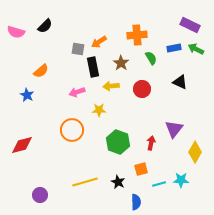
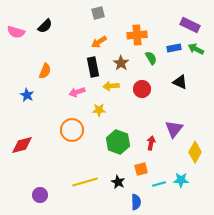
gray square: moved 20 px right, 36 px up; rotated 24 degrees counterclockwise
orange semicircle: moved 4 px right; rotated 28 degrees counterclockwise
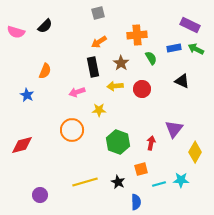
black triangle: moved 2 px right, 1 px up
yellow arrow: moved 4 px right
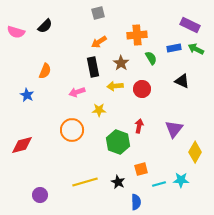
red arrow: moved 12 px left, 17 px up
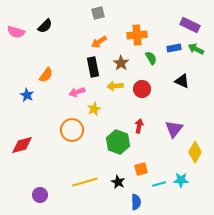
orange semicircle: moved 1 px right, 4 px down; rotated 14 degrees clockwise
yellow star: moved 5 px left, 1 px up; rotated 24 degrees counterclockwise
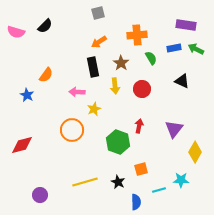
purple rectangle: moved 4 px left; rotated 18 degrees counterclockwise
yellow arrow: rotated 91 degrees counterclockwise
pink arrow: rotated 21 degrees clockwise
cyan line: moved 6 px down
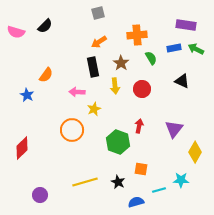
red diamond: moved 3 px down; rotated 30 degrees counterclockwise
orange square: rotated 24 degrees clockwise
blue semicircle: rotated 105 degrees counterclockwise
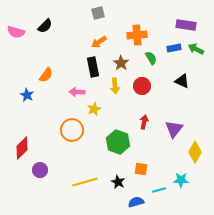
red circle: moved 3 px up
red arrow: moved 5 px right, 4 px up
purple circle: moved 25 px up
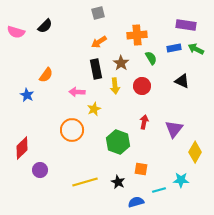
black rectangle: moved 3 px right, 2 px down
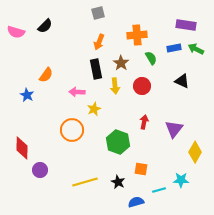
orange arrow: rotated 35 degrees counterclockwise
red diamond: rotated 45 degrees counterclockwise
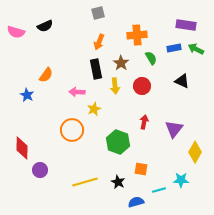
black semicircle: rotated 21 degrees clockwise
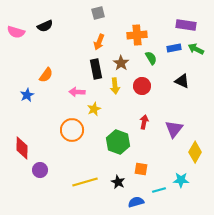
blue star: rotated 16 degrees clockwise
